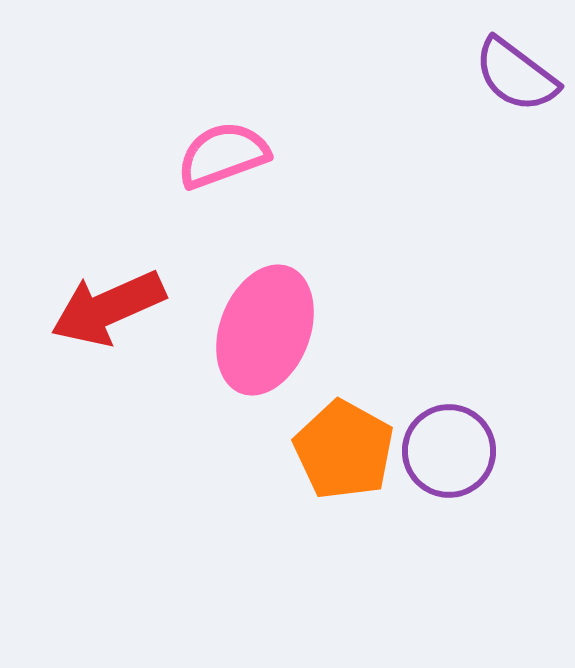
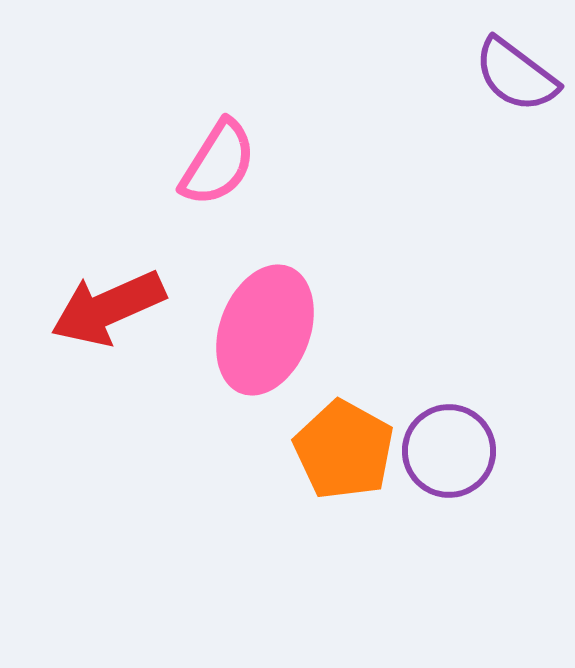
pink semicircle: moved 5 px left, 8 px down; rotated 142 degrees clockwise
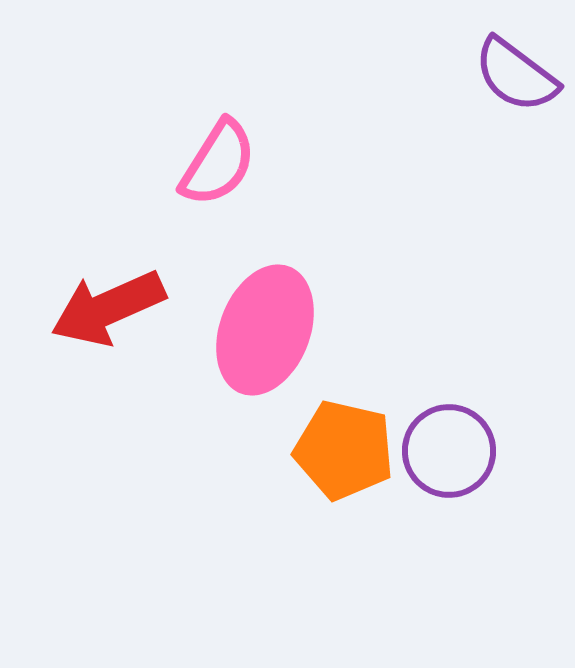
orange pentagon: rotated 16 degrees counterclockwise
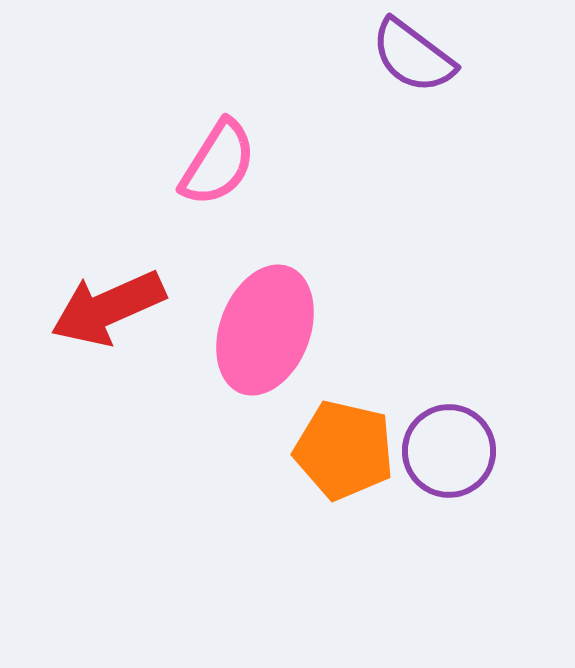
purple semicircle: moved 103 px left, 19 px up
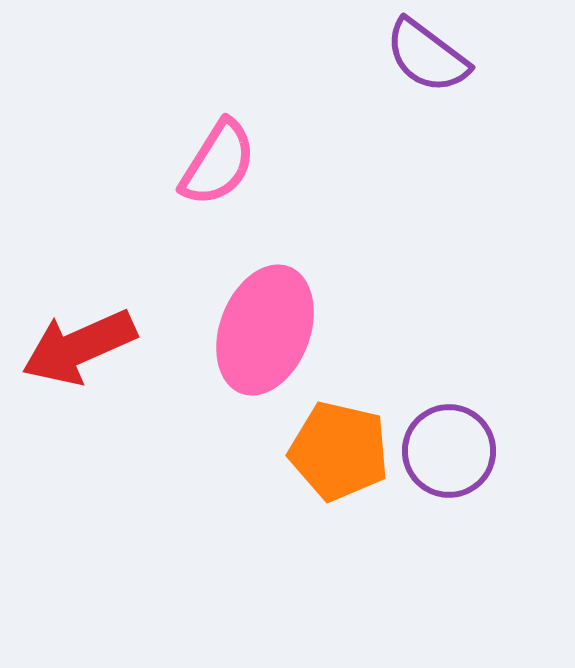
purple semicircle: moved 14 px right
red arrow: moved 29 px left, 39 px down
orange pentagon: moved 5 px left, 1 px down
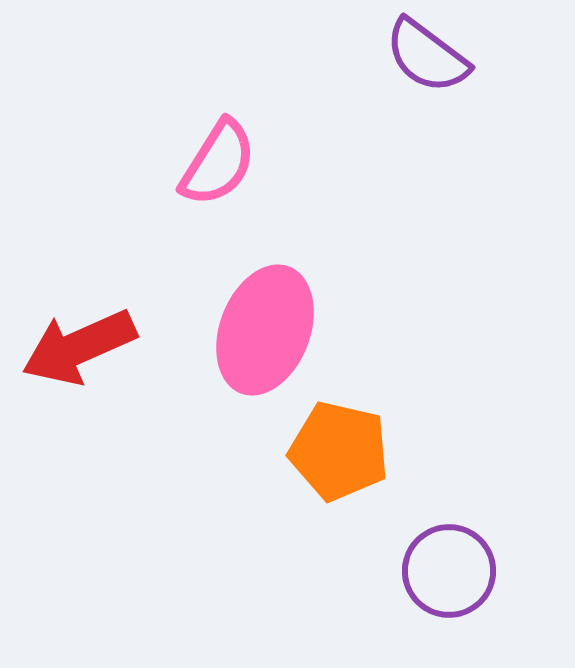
purple circle: moved 120 px down
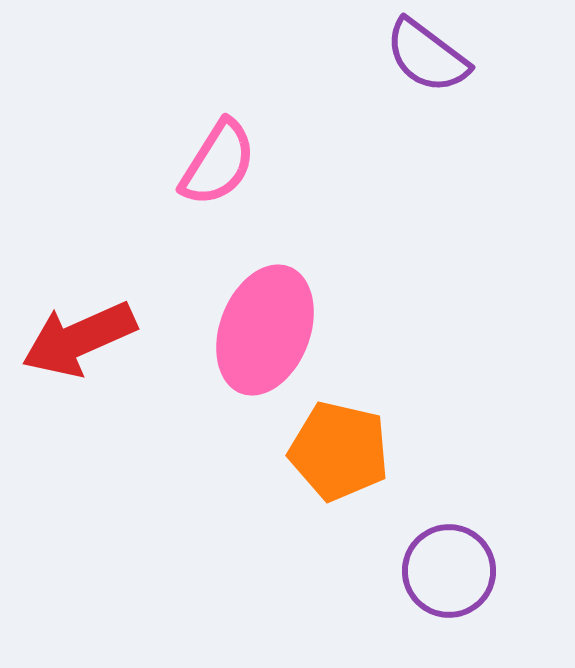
red arrow: moved 8 px up
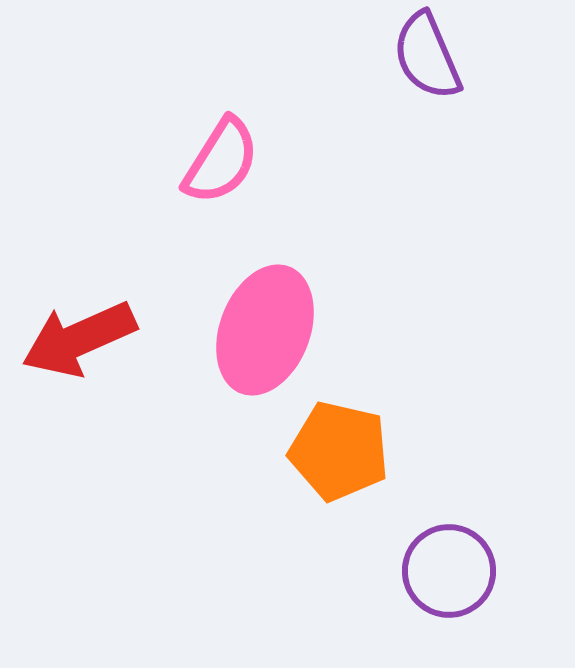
purple semicircle: rotated 30 degrees clockwise
pink semicircle: moved 3 px right, 2 px up
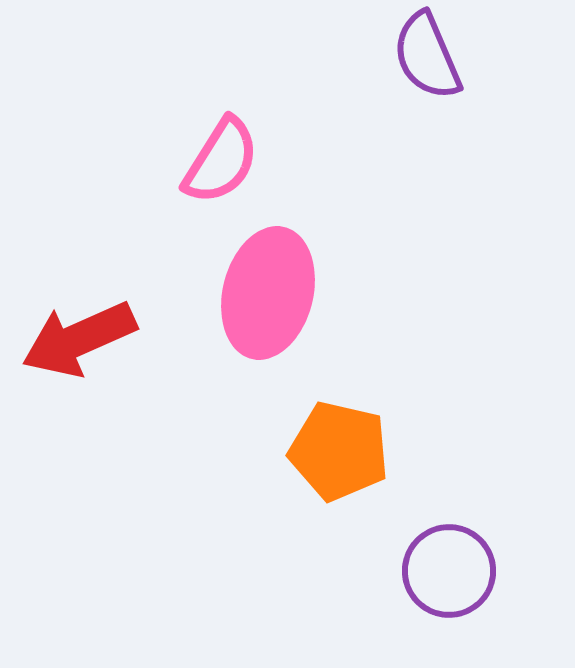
pink ellipse: moved 3 px right, 37 px up; rotated 7 degrees counterclockwise
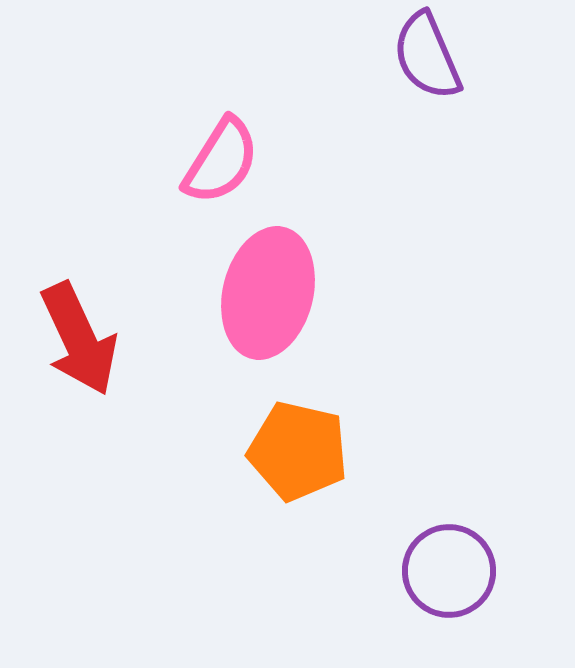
red arrow: rotated 91 degrees counterclockwise
orange pentagon: moved 41 px left
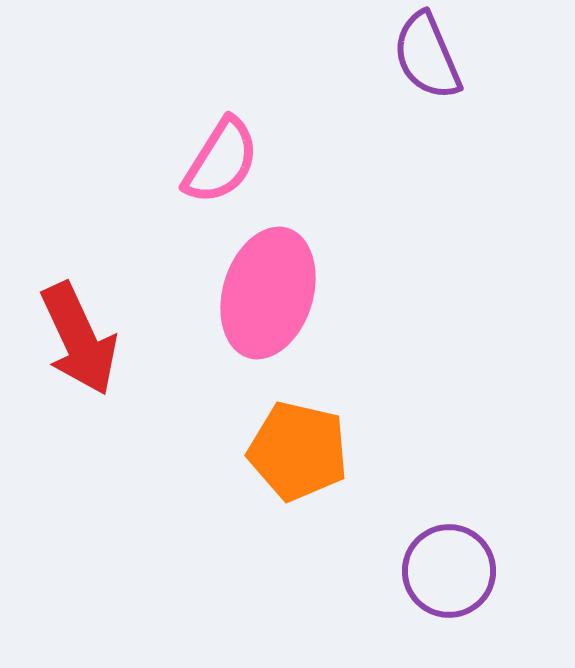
pink ellipse: rotated 3 degrees clockwise
